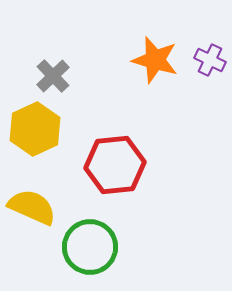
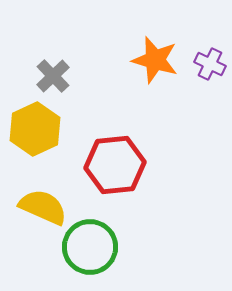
purple cross: moved 4 px down
yellow semicircle: moved 11 px right
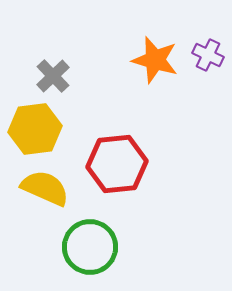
purple cross: moved 2 px left, 9 px up
yellow hexagon: rotated 18 degrees clockwise
red hexagon: moved 2 px right, 1 px up
yellow semicircle: moved 2 px right, 19 px up
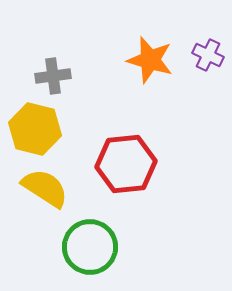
orange star: moved 5 px left
gray cross: rotated 36 degrees clockwise
yellow hexagon: rotated 21 degrees clockwise
red hexagon: moved 9 px right
yellow semicircle: rotated 9 degrees clockwise
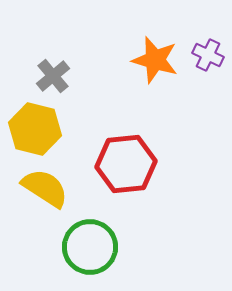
orange star: moved 5 px right
gray cross: rotated 32 degrees counterclockwise
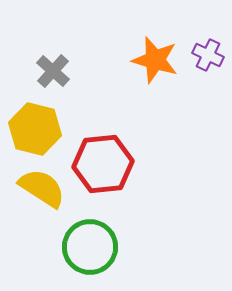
gray cross: moved 5 px up; rotated 8 degrees counterclockwise
red hexagon: moved 23 px left
yellow semicircle: moved 3 px left
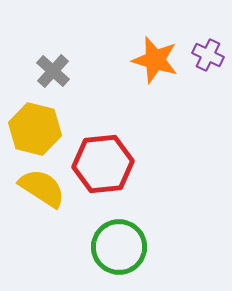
green circle: moved 29 px right
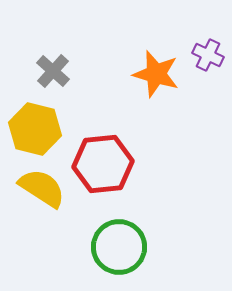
orange star: moved 1 px right, 14 px down
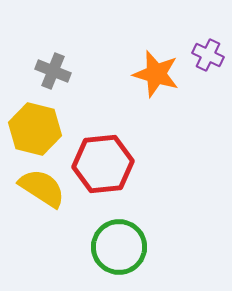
gray cross: rotated 20 degrees counterclockwise
